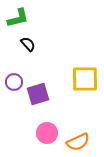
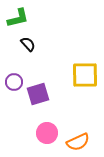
yellow square: moved 4 px up
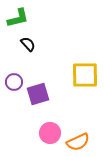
pink circle: moved 3 px right
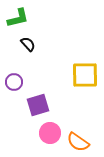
purple square: moved 11 px down
orange semicircle: rotated 60 degrees clockwise
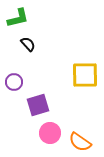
orange semicircle: moved 2 px right
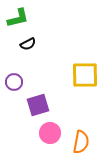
black semicircle: rotated 105 degrees clockwise
orange semicircle: moved 1 px right; rotated 115 degrees counterclockwise
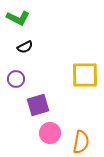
green L-shape: rotated 40 degrees clockwise
black semicircle: moved 3 px left, 3 px down
purple circle: moved 2 px right, 3 px up
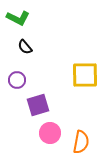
black semicircle: rotated 77 degrees clockwise
purple circle: moved 1 px right, 1 px down
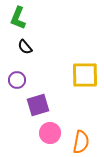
green L-shape: rotated 85 degrees clockwise
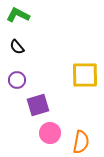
green L-shape: moved 3 px up; rotated 95 degrees clockwise
black semicircle: moved 8 px left
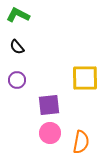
yellow square: moved 3 px down
purple square: moved 11 px right; rotated 10 degrees clockwise
